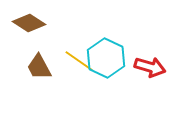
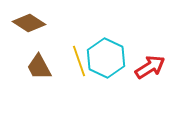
yellow line: rotated 36 degrees clockwise
red arrow: rotated 48 degrees counterclockwise
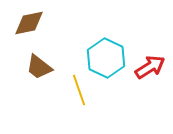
brown diamond: rotated 44 degrees counterclockwise
yellow line: moved 29 px down
brown trapezoid: rotated 24 degrees counterclockwise
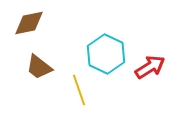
cyan hexagon: moved 4 px up
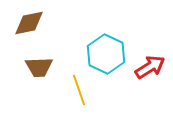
brown trapezoid: rotated 40 degrees counterclockwise
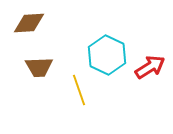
brown diamond: rotated 8 degrees clockwise
cyan hexagon: moved 1 px right, 1 px down
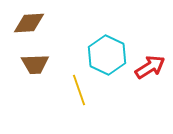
brown trapezoid: moved 4 px left, 3 px up
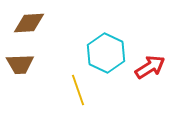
cyan hexagon: moved 1 px left, 2 px up
brown trapezoid: moved 15 px left
yellow line: moved 1 px left
